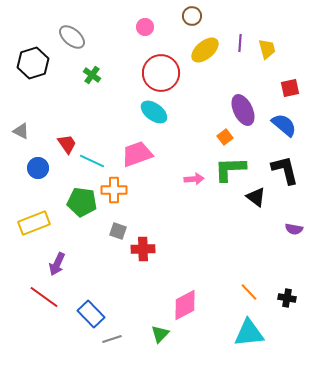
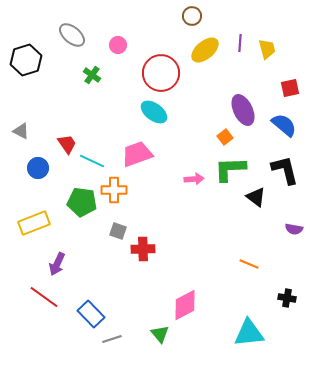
pink circle: moved 27 px left, 18 px down
gray ellipse: moved 2 px up
black hexagon: moved 7 px left, 3 px up
orange line: moved 28 px up; rotated 24 degrees counterclockwise
green triangle: rotated 24 degrees counterclockwise
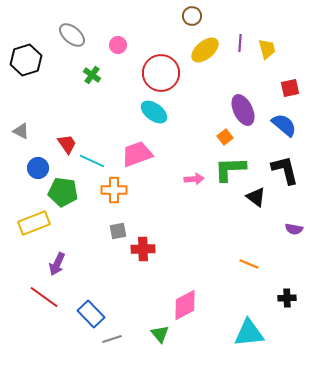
green pentagon: moved 19 px left, 10 px up
gray square: rotated 30 degrees counterclockwise
black cross: rotated 12 degrees counterclockwise
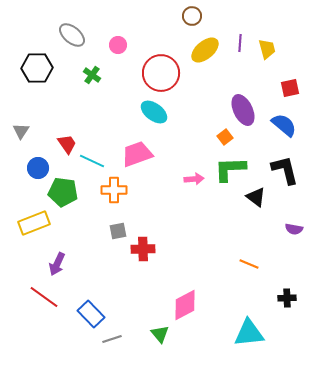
black hexagon: moved 11 px right, 8 px down; rotated 16 degrees clockwise
gray triangle: rotated 36 degrees clockwise
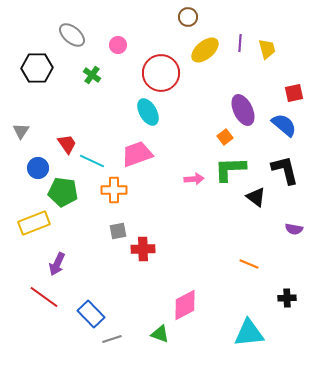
brown circle: moved 4 px left, 1 px down
red square: moved 4 px right, 5 px down
cyan ellipse: moved 6 px left; rotated 24 degrees clockwise
green triangle: rotated 30 degrees counterclockwise
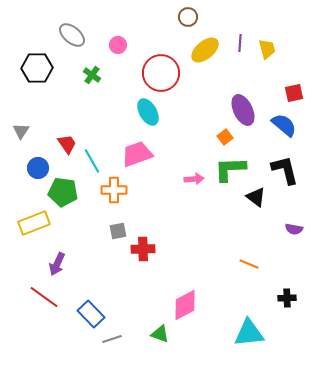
cyan line: rotated 35 degrees clockwise
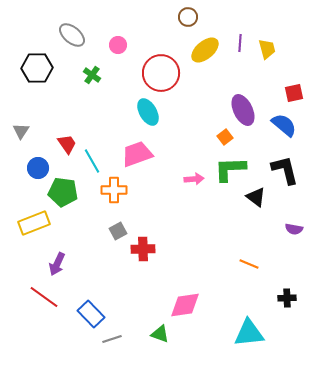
gray square: rotated 18 degrees counterclockwise
pink diamond: rotated 20 degrees clockwise
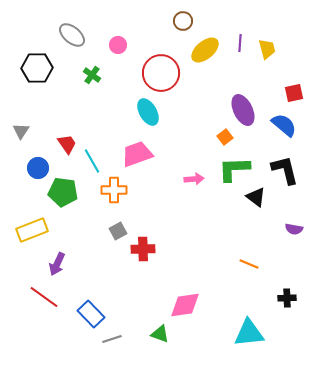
brown circle: moved 5 px left, 4 px down
green L-shape: moved 4 px right
yellow rectangle: moved 2 px left, 7 px down
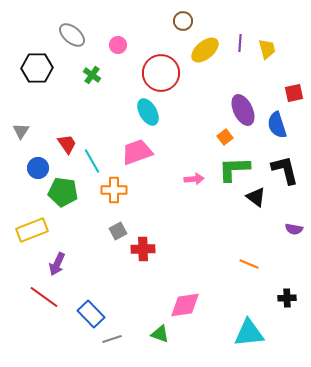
blue semicircle: moved 7 px left; rotated 148 degrees counterclockwise
pink trapezoid: moved 2 px up
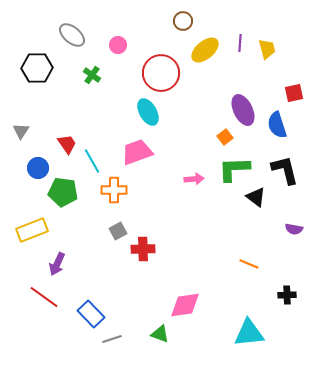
black cross: moved 3 px up
